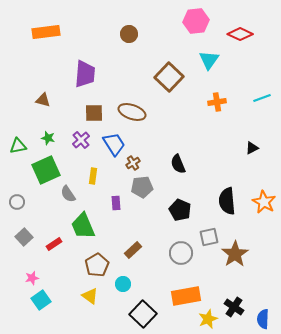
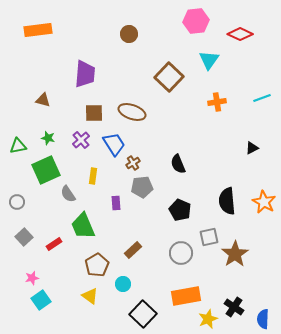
orange rectangle at (46, 32): moved 8 px left, 2 px up
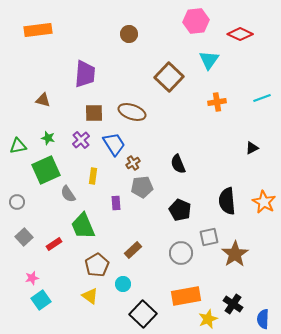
black cross at (234, 307): moved 1 px left, 3 px up
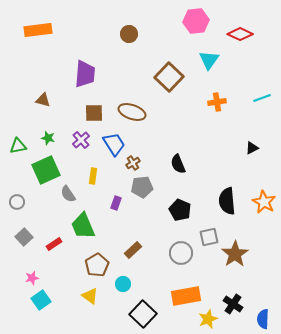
purple rectangle at (116, 203): rotated 24 degrees clockwise
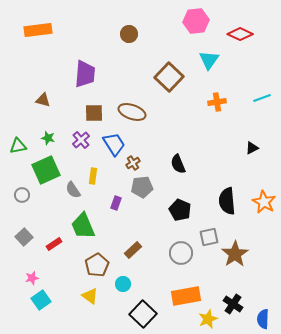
gray semicircle at (68, 194): moved 5 px right, 4 px up
gray circle at (17, 202): moved 5 px right, 7 px up
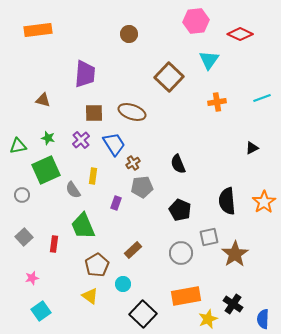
orange star at (264, 202): rotated 10 degrees clockwise
red rectangle at (54, 244): rotated 49 degrees counterclockwise
cyan square at (41, 300): moved 11 px down
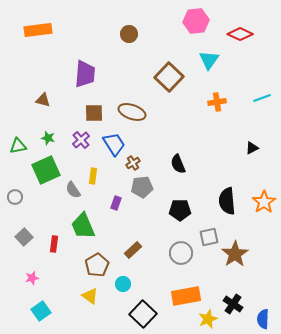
gray circle at (22, 195): moved 7 px left, 2 px down
black pentagon at (180, 210): rotated 25 degrees counterclockwise
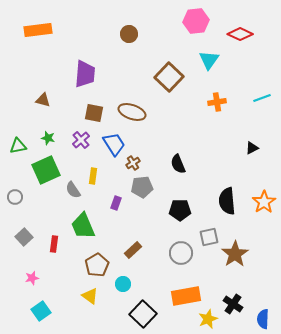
brown square at (94, 113): rotated 12 degrees clockwise
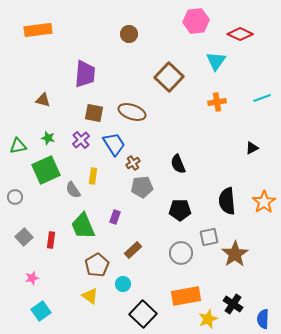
cyan triangle at (209, 60): moved 7 px right, 1 px down
purple rectangle at (116, 203): moved 1 px left, 14 px down
red rectangle at (54, 244): moved 3 px left, 4 px up
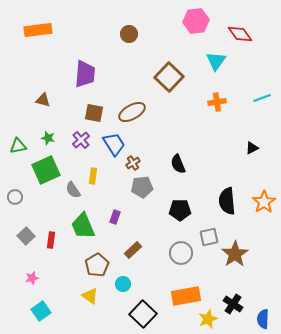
red diamond at (240, 34): rotated 30 degrees clockwise
brown ellipse at (132, 112): rotated 48 degrees counterclockwise
gray square at (24, 237): moved 2 px right, 1 px up
